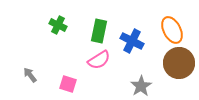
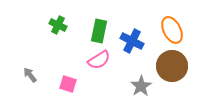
brown circle: moved 7 px left, 3 px down
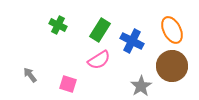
green rectangle: moved 1 px right, 1 px up; rotated 20 degrees clockwise
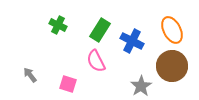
pink semicircle: moved 3 px left, 1 px down; rotated 95 degrees clockwise
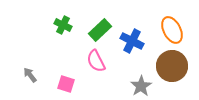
green cross: moved 5 px right
green rectangle: rotated 15 degrees clockwise
pink square: moved 2 px left
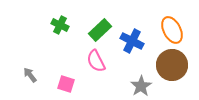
green cross: moved 3 px left
brown circle: moved 1 px up
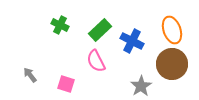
orange ellipse: rotated 8 degrees clockwise
brown circle: moved 1 px up
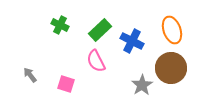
brown circle: moved 1 px left, 4 px down
gray star: moved 1 px right, 1 px up
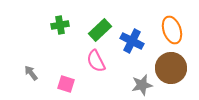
green cross: rotated 36 degrees counterclockwise
gray arrow: moved 1 px right, 2 px up
gray star: rotated 20 degrees clockwise
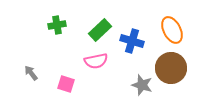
green cross: moved 3 px left
orange ellipse: rotated 8 degrees counterclockwise
blue cross: rotated 10 degrees counterclockwise
pink semicircle: rotated 75 degrees counterclockwise
gray star: rotated 30 degrees clockwise
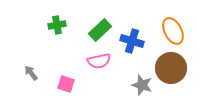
orange ellipse: moved 1 px right, 1 px down
pink semicircle: moved 3 px right
